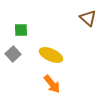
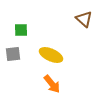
brown triangle: moved 4 px left, 1 px down
gray square: rotated 35 degrees clockwise
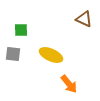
brown triangle: rotated 18 degrees counterclockwise
gray square: rotated 14 degrees clockwise
orange arrow: moved 17 px right
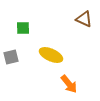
green square: moved 2 px right, 2 px up
gray square: moved 2 px left, 3 px down; rotated 21 degrees counterclockwise
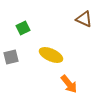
green square: rotated 24 degrees counterclockwise
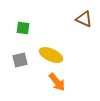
green square: rotated 32 degrees clockwise
gray square: moved 9 px right, 3 px down
orange arrow: moved 12 px left, 2 px up
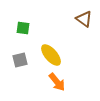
brown triangle: rotated 12 degrees clockwise
yellow ellipse: rotated 25 degrees clockwise
